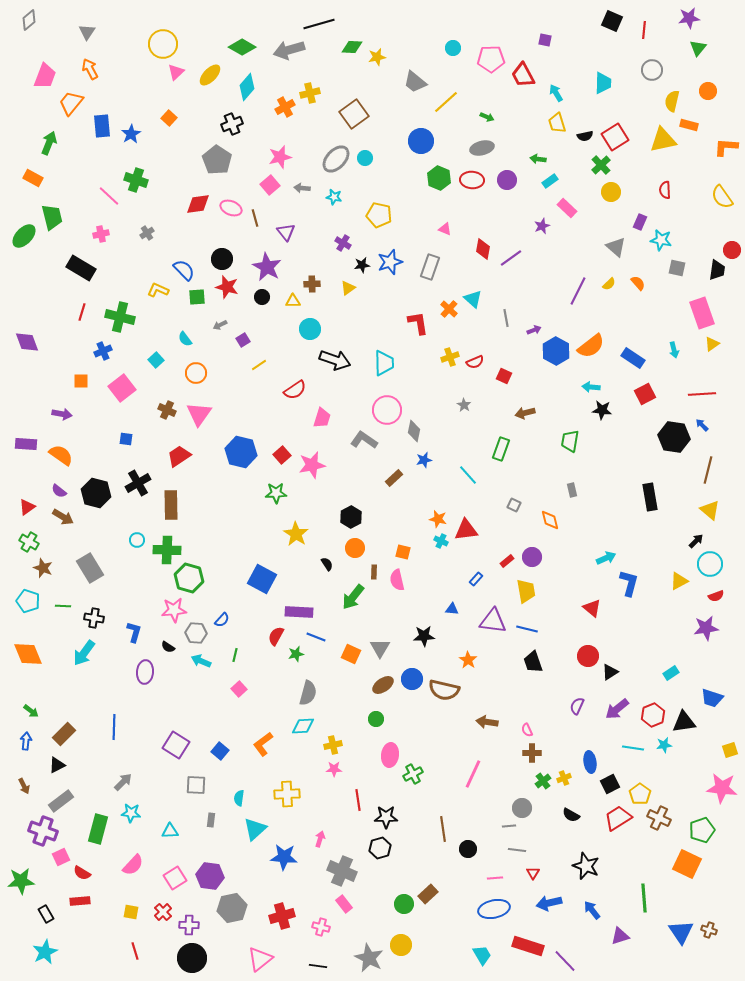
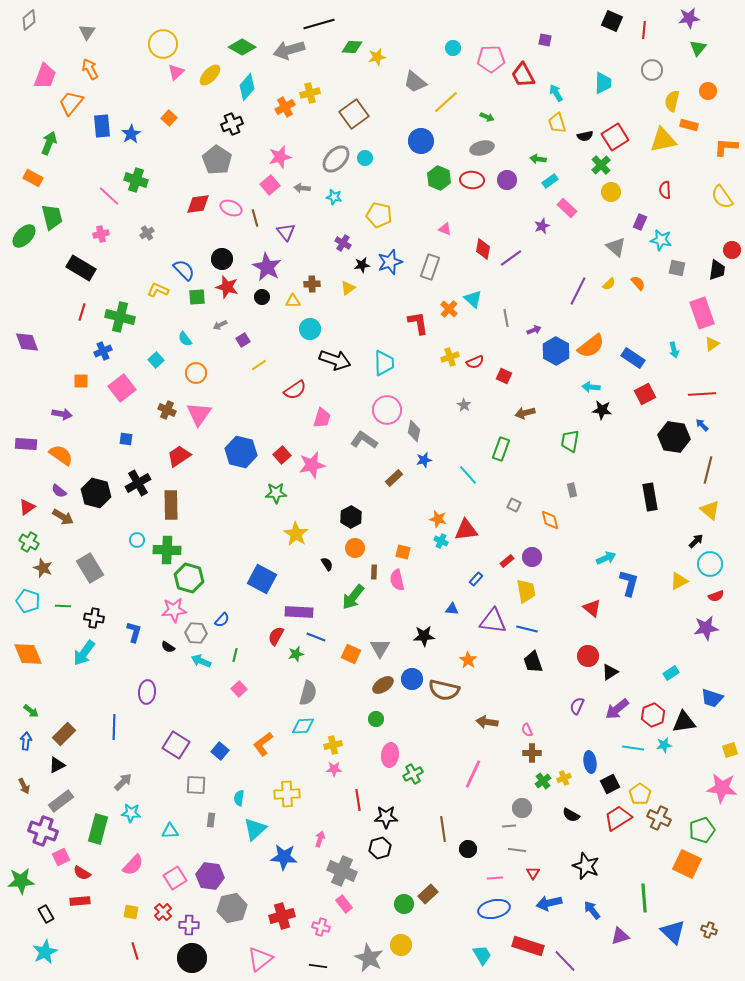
purple ellipse at (145, 672): moved 2 px right, 20 px down
blue triangle at (681, 932): moved 8 px left; rotated 12 degrees counterclockwise
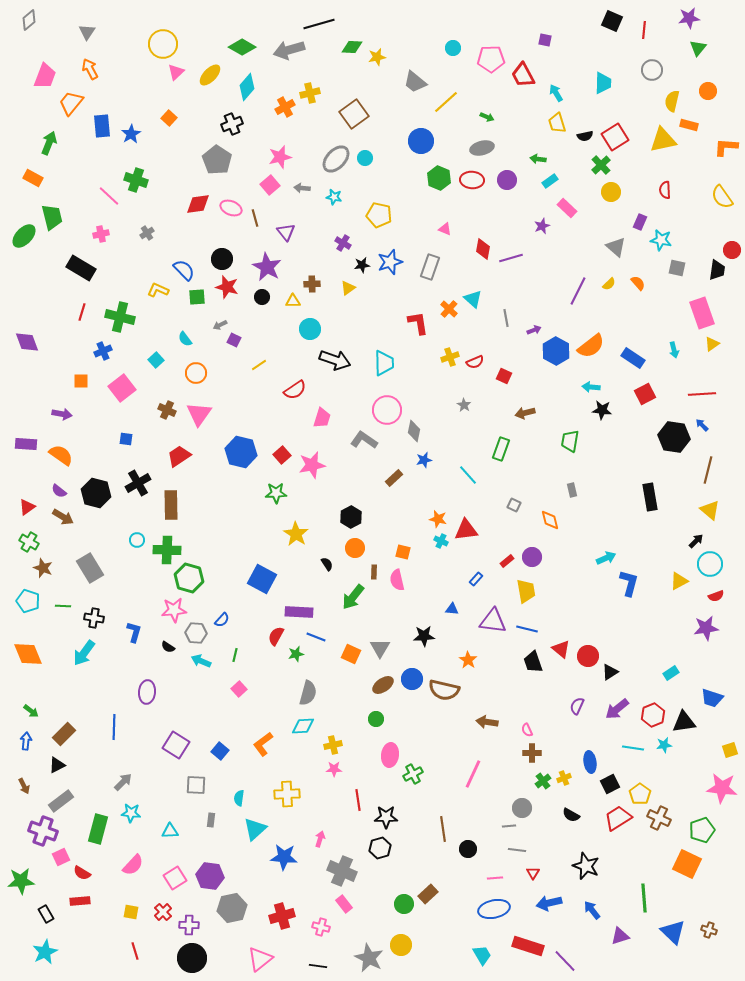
purple line at (511, 258): rotated 20 degrees clockwise
purple square at (243, 340): moved 9 px left; rotated 32 degrees counterclockwise
red triangle at (592, 608): moved 31 px left, 41 px down
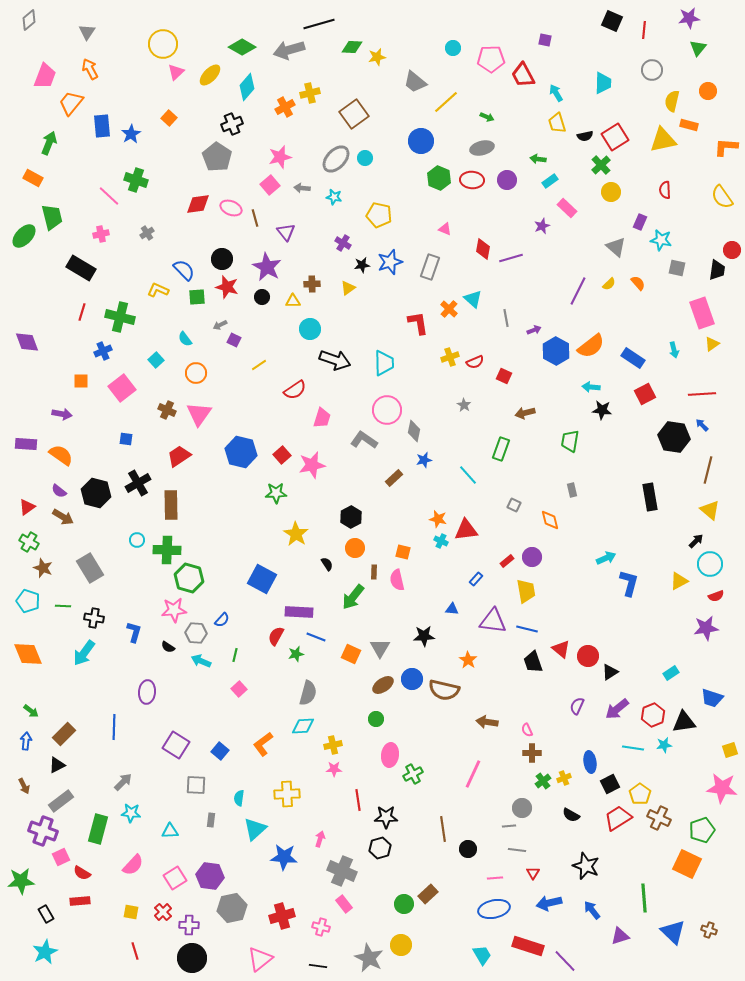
gray pentagon at (217, 160): moved 3 px up
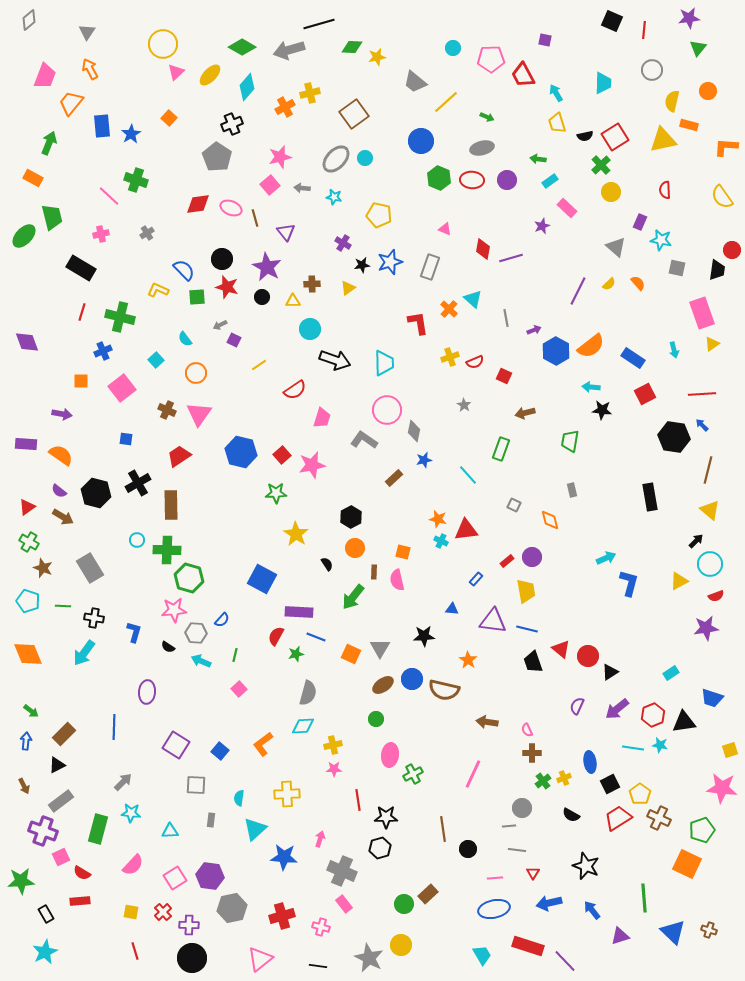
cyan star at (664, 745): moved 4 px left; rotated 21 degrees clockwise
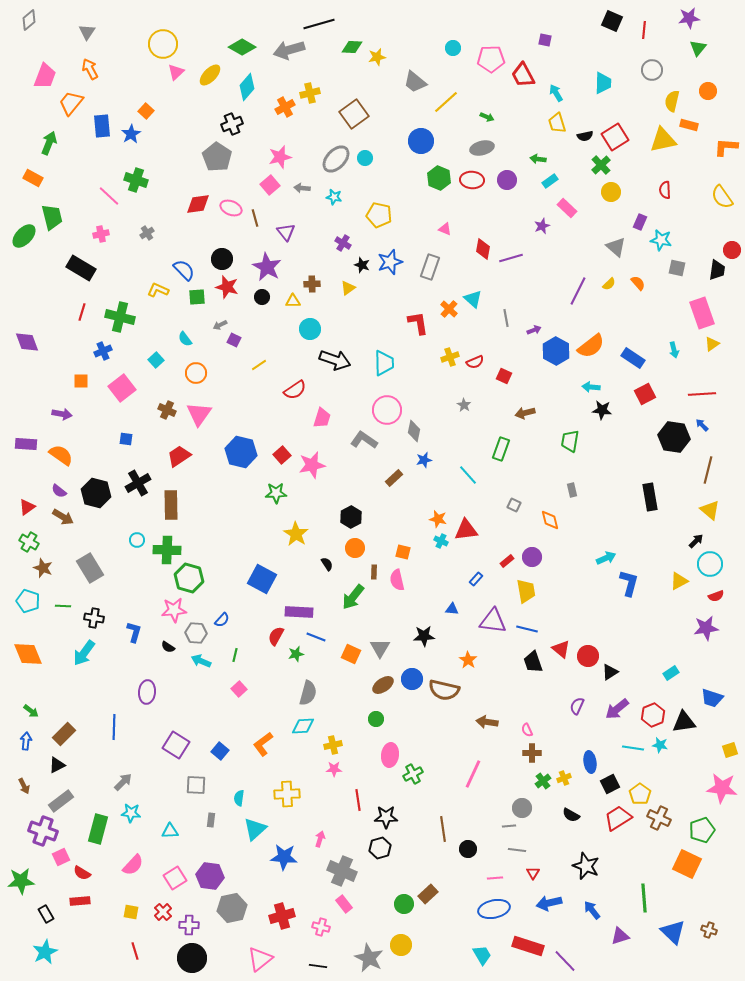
orange square at (169, 118): moved 23 px left, 7 px up
black star at (362, 265): rotated 28 degrees clockwise
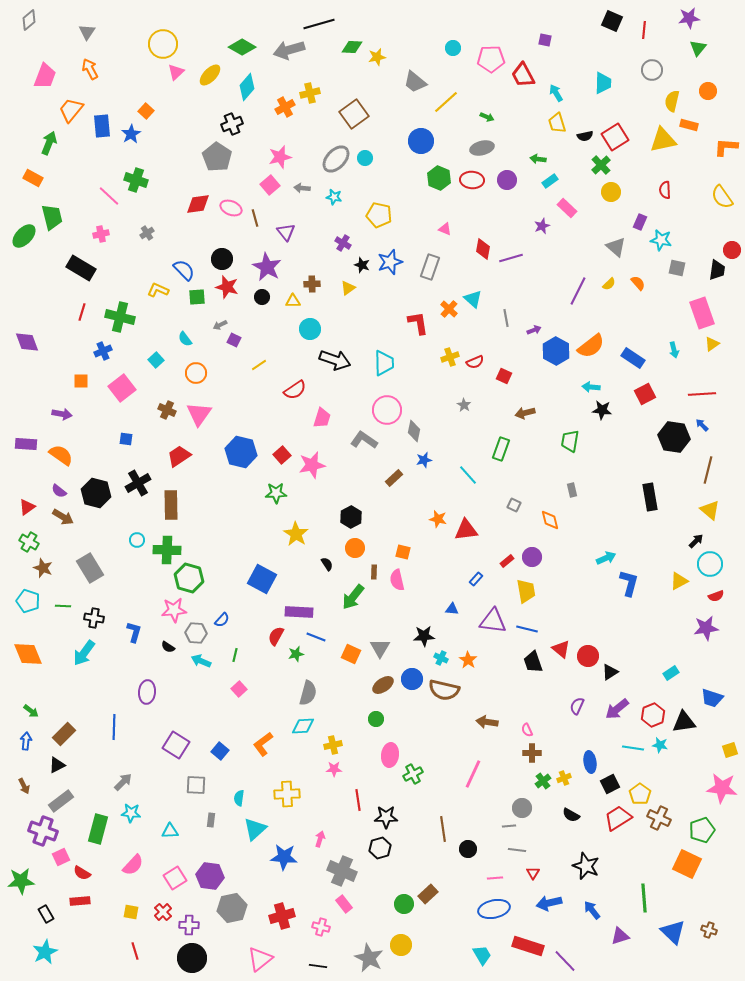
orange trapezoid at (71, 103): moved 7 px down
cyan cross at (441, 541): moved 117 px down
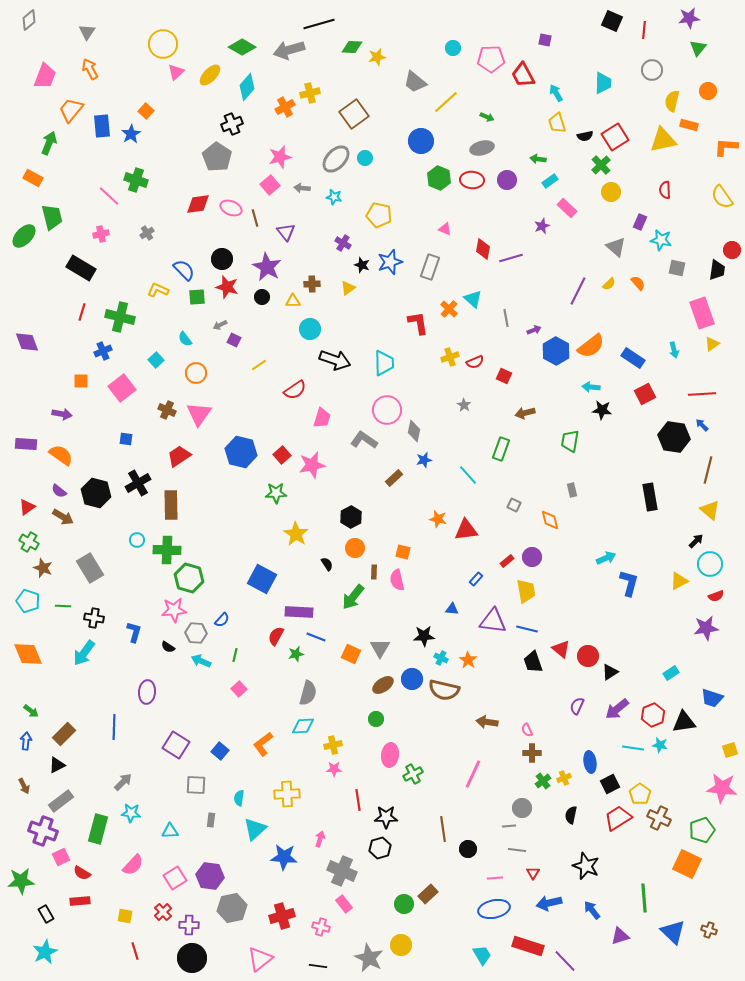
black semicircle at (571, 815): rotated 72 degrees clockwise
yellow square at (131, 912): moved 6 px left, 4 px down
